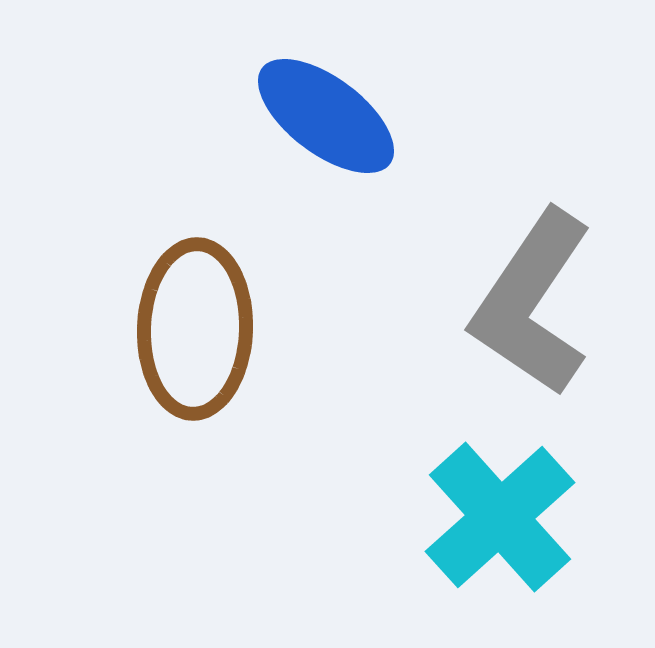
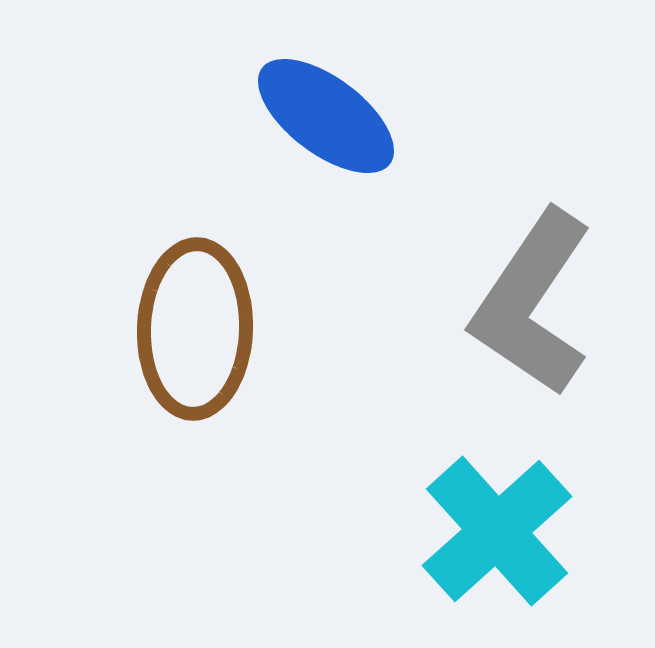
cyan cross: moved 3 px left, 14 px down
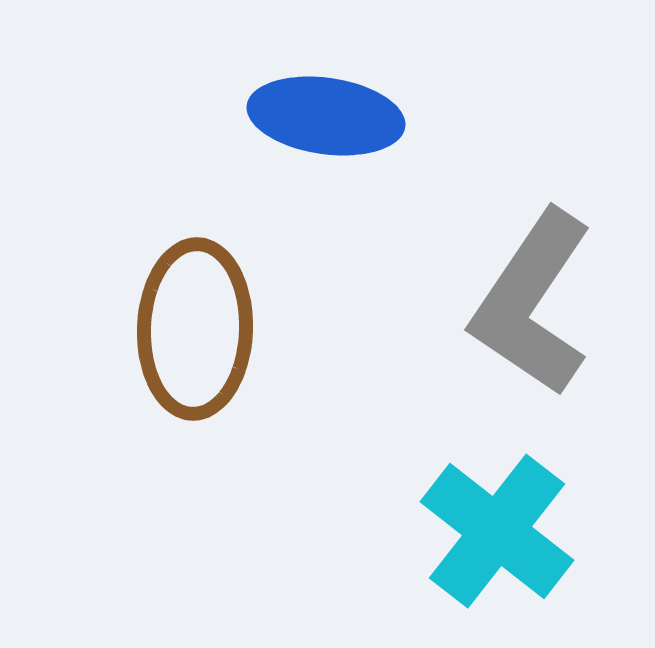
blue ellipse: rotated 29 degrees counterclockwise
cyan cross: rotated 10 degrees counterclockwise
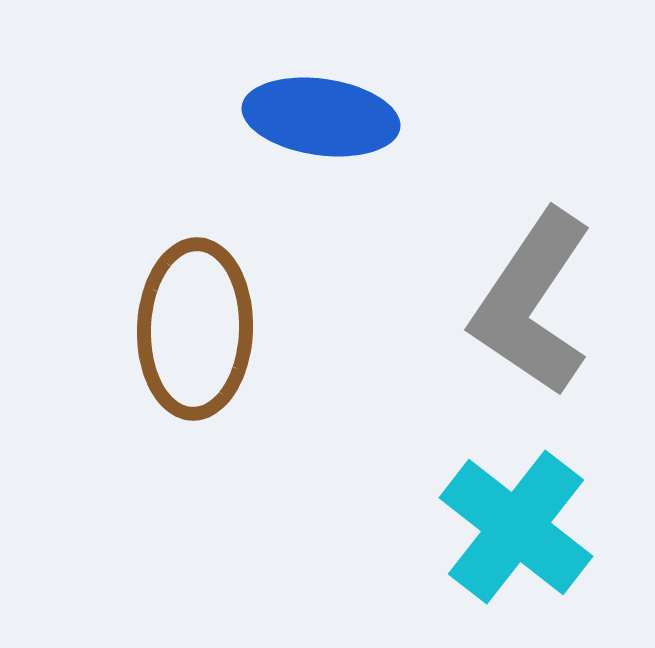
blue ellipse: moved 5 px left, 1 px down
cyan cross: moved 19 px right, 4 px up
